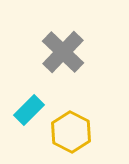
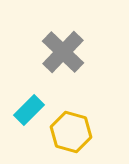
yellow hexagon: rotated 12 degrees counterclockwise
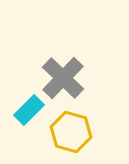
gray cross: moved 26 px down
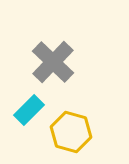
gray cross: moved 10 px left, 16 px up
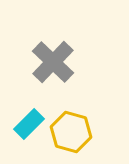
cyan rectangle: moved 14 px down
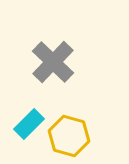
yellow hexagon: moved 2 px left, 4 px down
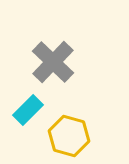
cyan rectangle: moved 1 px left, 14 px up
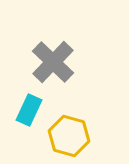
cyan rectangle: moved 1 px right; rotated 20 degrees counterclockwise
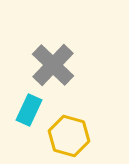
gray cross: moved 3 px down
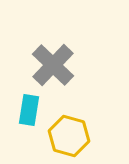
cyan rectangle: rotated 16 degrees counterclockwise
